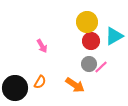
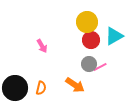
red circle: moved 1 px up
pink line: moved 1 px left; rotated 16 degrees clockwise
orange semicircle: moved 1 px right, 6 px down; rotated 16 degrees counterclockwise
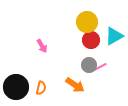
gray circle: moved 1 px down
black circle: moved 1 px right, 1 px up
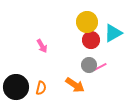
cyan triangle: moved 1 px left, 3 px up
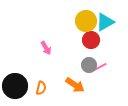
yellow circle: moved 1 px left, 1 px up
cyan triangle: moved 8 px left, 11 px up
pink arrow: moved 4 px right, 2 px down
black circle: moved 1 px left, 1 px up
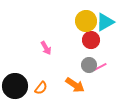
orange semicircle: rotated 24 degrees clockwise
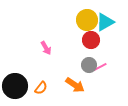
yellow circle: moved 1 px right, 1 px up
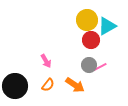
cyan triangle: moved 2 px right, 4 px down
pink arrow: moved 13 px down
orange semicircle: moved 7 px right, 3 px up
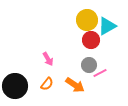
pink arrow: moved 2 px right, 2 px up
pink line: moved 6 px down
orange semicircle: moved 1 px left, 1 px up
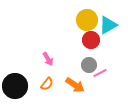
cyan triangle: moved 1 px right, 1 px up
